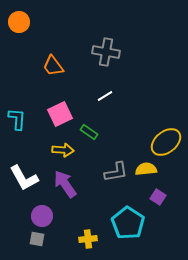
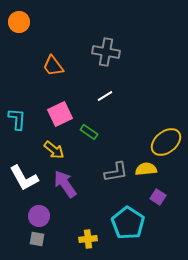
yellow arrow: moved 9 px left; rotated 35 degrees clockwise
purple circle: moved 3 px left
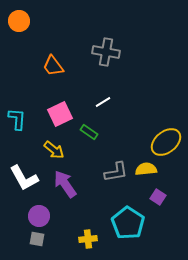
orange circle: moved 1 px up
white line: moved 2 px left, 6 px down
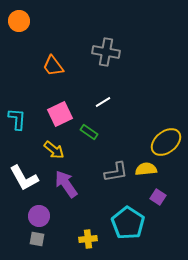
purple arrow: moved 1 px right
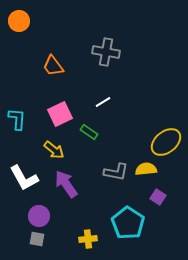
gray L-shape: rotated 20 degrees clockwise
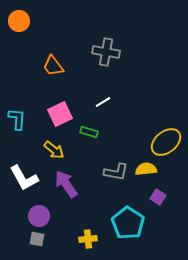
green rectangle: rotated 18 degrees counterclockwise
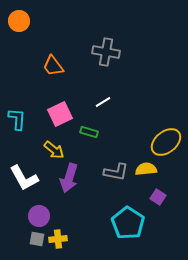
purple arrow: moved 3 px right, 6 px up; rotated 128 degrees counterclockwise
yellow cross: moved 30 px left
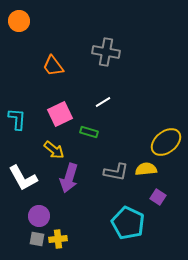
white L-shape: moved 1 px left
cyan pentagon: rotated 8 degrees counterclockwise
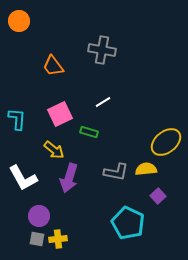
gray cross: moved 4 px left, 2 px up
purple square: moved 1 px up; rotated 14 degrees clockwise
